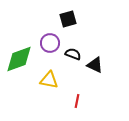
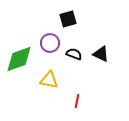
black semicircle: moved 1 px right
black triangle: moved 6 px right, 11 px up
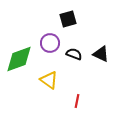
yellow triangle: rotated 24 degrees clockwise
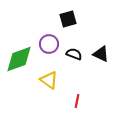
purple circle: moved 1 px left, 1 px down
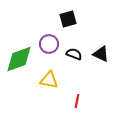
yellow triangle: rotated 24 degrees counterclockwise
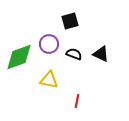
black square: moved 2 px right, 2 px down
green diamond: moved 2 px up
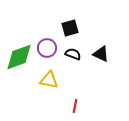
black square: moved 7 px down
purple circle: moved 2 px left, 4 px down
black semicircle: moved 1 px left
red line: moved 2 px left, 5 px down
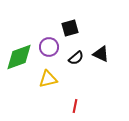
purple circle: moved 2 px right, 1 px up
black semicircle: moved 3 px right, 4 px down; rotated 119 degrees clockwise
yellow triangle: moved 1 px left, 1 px up; rotated 24 degrees counterclockwise
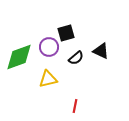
black square: moved 4 px left, 5 px down
black triangle: moved 3 px up
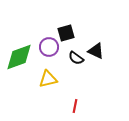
black triangle: moved 5 px left
black semicircle: rotated 77 degrees clockwise
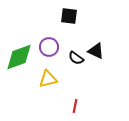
black square: moved 3 px right, 17 px up; rotated 24 degrees clockwise
